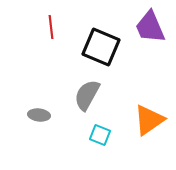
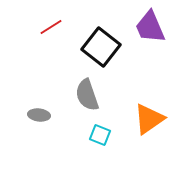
red line: rotated 65 degrees clockwise
black square: rotated 15 degrees clockwise
gray semicircle: rotated 48 degrees counterclockwise
orange triangle: moved 1 px up
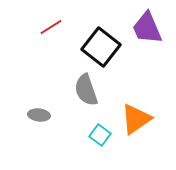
purple trapezoid: moved 3 px left, 1 px down
gray semicircle: moved 1 px left, 5 px up
orange triangle: moved 13 px left
cyan square: rotated 15 degrees clockwise
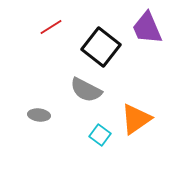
gray semicircle: rotated 44 degrees counterclockwise
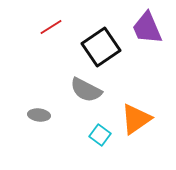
black square: rotated 18 degrees clockwise
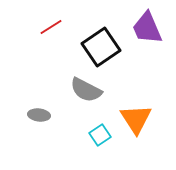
orange triangle: rotated 28 degrees counterclockwise
cyan square: rotated 20 degrees clockwise
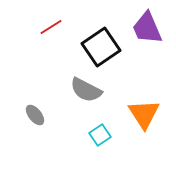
gray ellipse: moved 4 px left; rotated 45 degrees clockwise
orange triangle: moved 8 px right, 5 px up
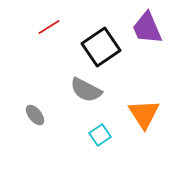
red line: moved 2 px left
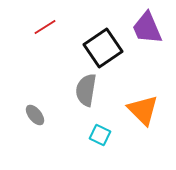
red line: moved 4 px left
black square: moved 2 px right, 1 px down
gray semicircle: rotated 72 degrees clockwise
orange triangle: moved 1 px left, 4 px up; rotated 12 degrees counterclockwise
cyan square: rotated 30 degrees counterclockwise
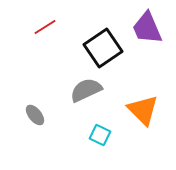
gray semicircle: rotated 56 degrees clockwise
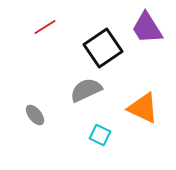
purple trapezoid: rotated 9 degrees counterclockwise
orange triangle: moved 2 px up; rotated 20 degrees counterclockwise
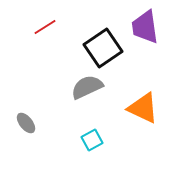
purple trapezoid: moved 2 px left, 1 px up; rotated 24 degrees clockwise
gray semicircle: moved 1 px right, 3 px up
gray ellipse: moved 9 px left, 8 px down
cyan square: moved 8 px left, 5 px down; rotated 35 degrees clockwise
